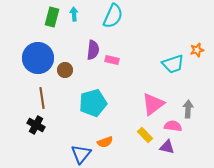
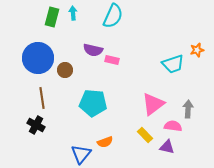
cyan arrow: moved 1 px left, 1 px up
purple semicircle: rotated 96 degrees clockwise
cyan pentagon: rotated 20 degrees clockwise
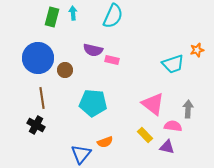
pink triangle: rotated 45 degrees counterclockwise
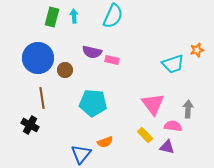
cyan arrow: moved 1 px right, 3 px down
purple semicircle: moved 1 px left, 2 px down
pink triangle: rotated 15 degrees clockwise
black cross: moved 6 px left
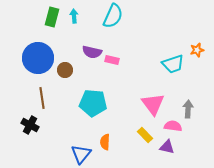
orange semicircle: rotated 112 degrees clockwise
